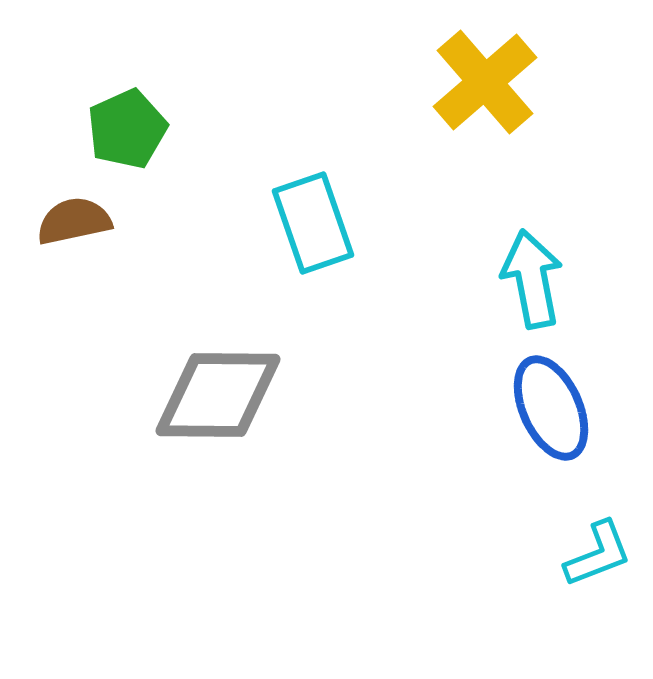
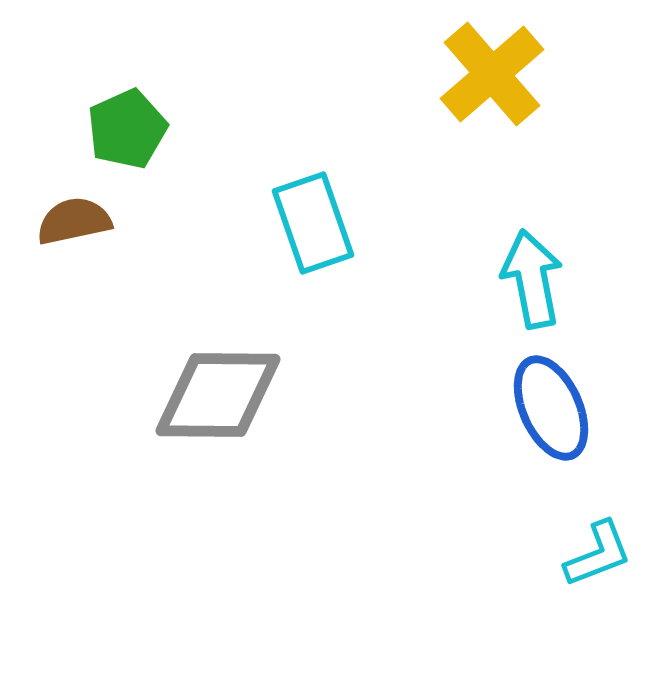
yellow cross: moved 7 px right, 8 px up
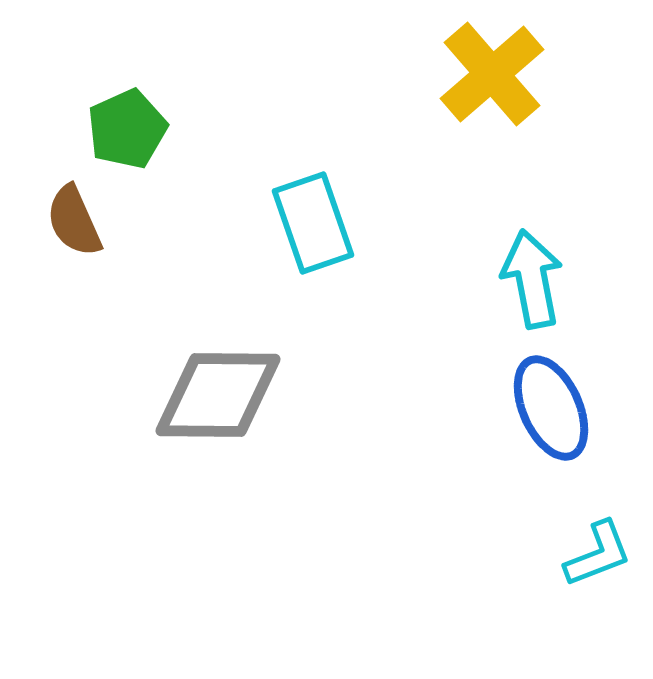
brown semicircle: rotated 102 degrees counterclockwise
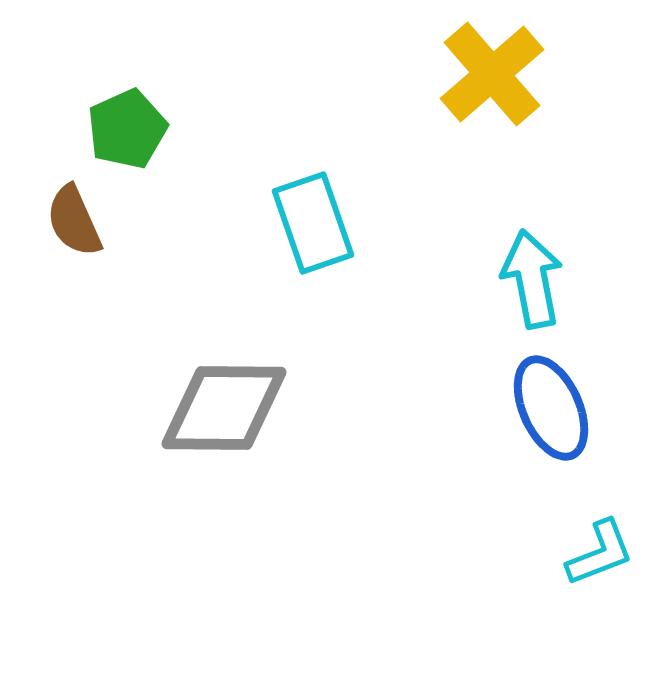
gray diamond: moved 6 px right, 13 px down
cyan L-shape: moved 2 px right, 1 px up
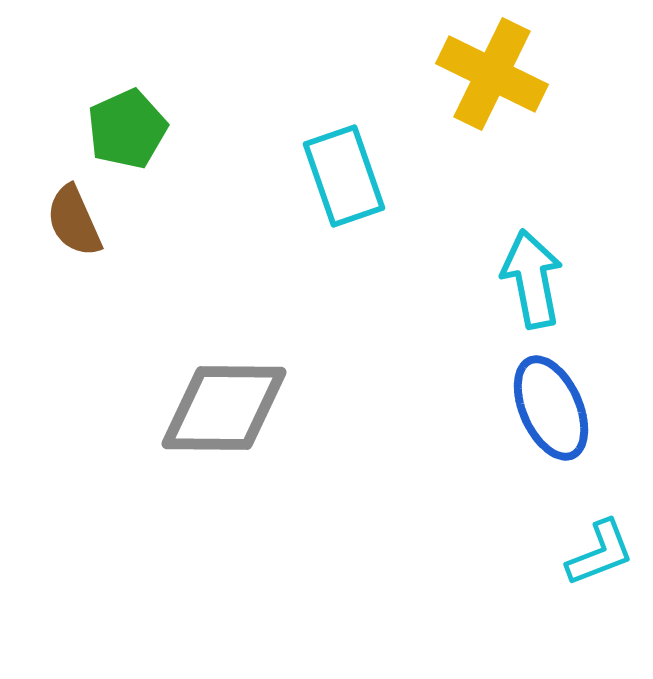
yellow cross: rotated 23 degrees counterclockwise
cyan rectangle: moved 31 px right, 47 px up
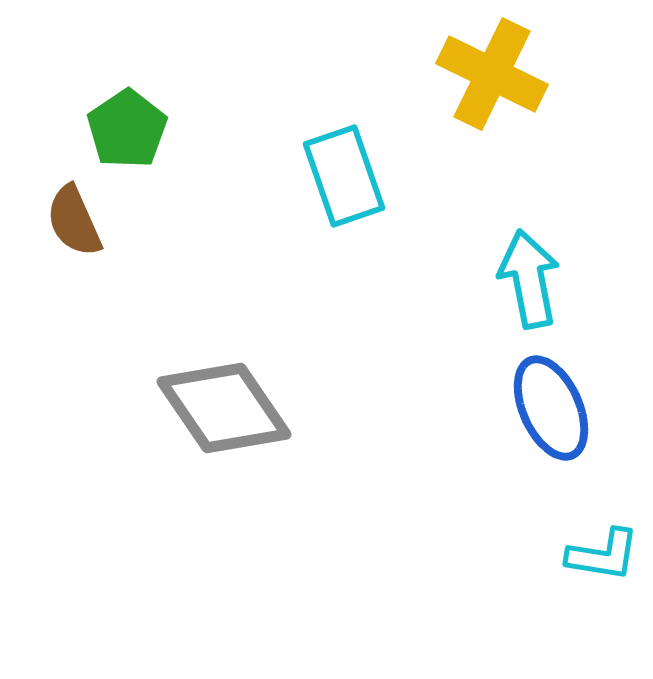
green pentagon: rotated 10 degrees counterclockwise
cyan arrow: moved 3 px left
gray diamond: rotated 55 degrees clockwise
cyan L-shape: moved 3 px right, 2 px down; rotated 30 degrees clockwise
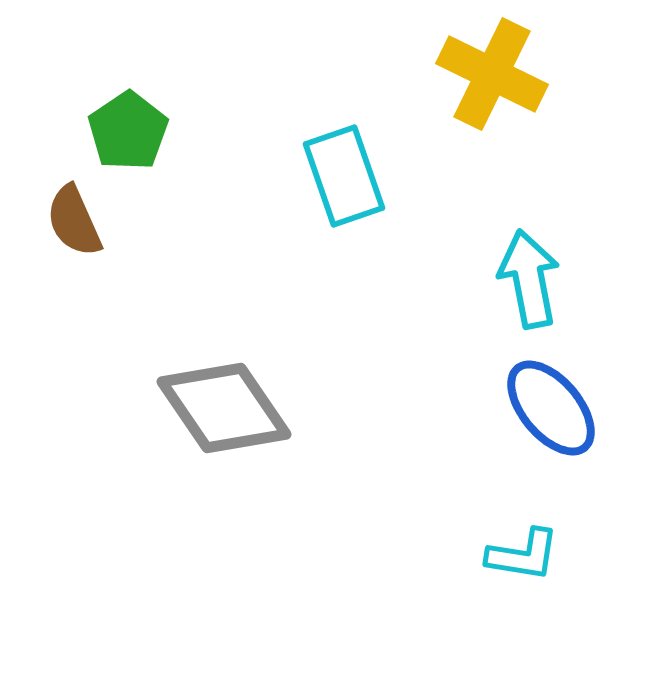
green pentagon: moved 1 px right, 2 px down
blue ellipse: rotated 16 degrees counterclockwise
cyan L-shape: moved 80 px left
